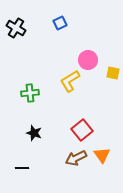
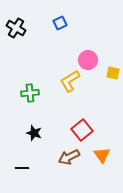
brown arrow: moved 7 px left, 1 px up
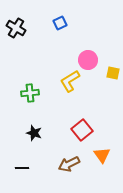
brown arrow: moved 7 px down
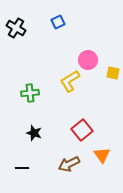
blue square: moved 2 px left, 1 px up
